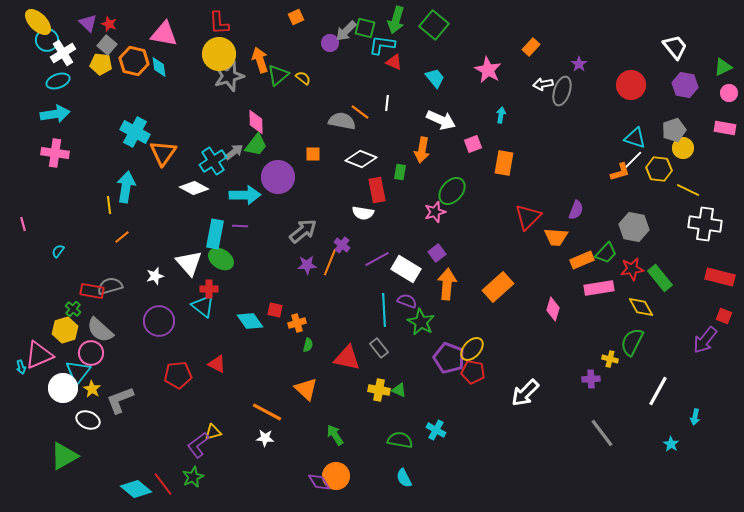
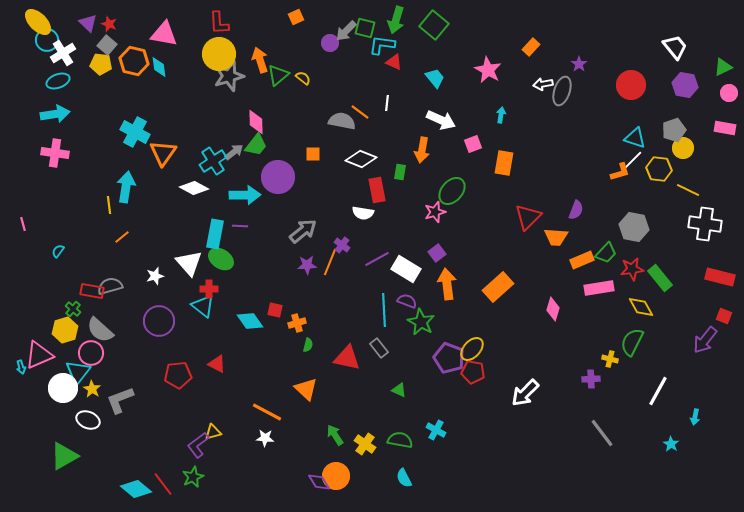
orange arrow at (447, 284): rotated 12 degrees counterclockwise
yellow cross at (379, 390): moved 14 px left, 54 px down; rotated 25 degrees clockwise
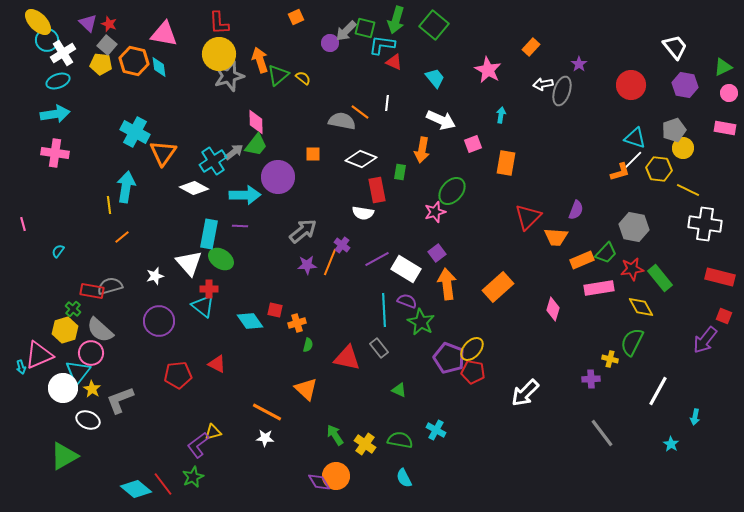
orange rectangle at (504, 163): moved 2 px right
cyan rectangle at (215, 234): moved 6 px left
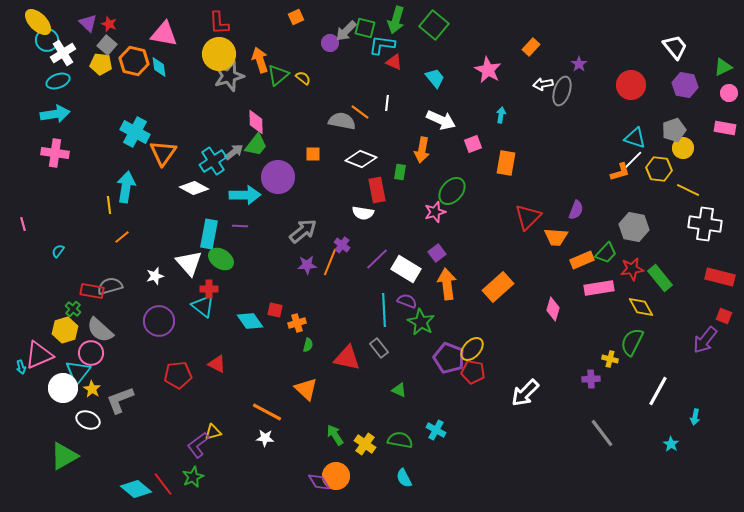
purple line at (377, 259): rotated 15 degrees counterclockwise
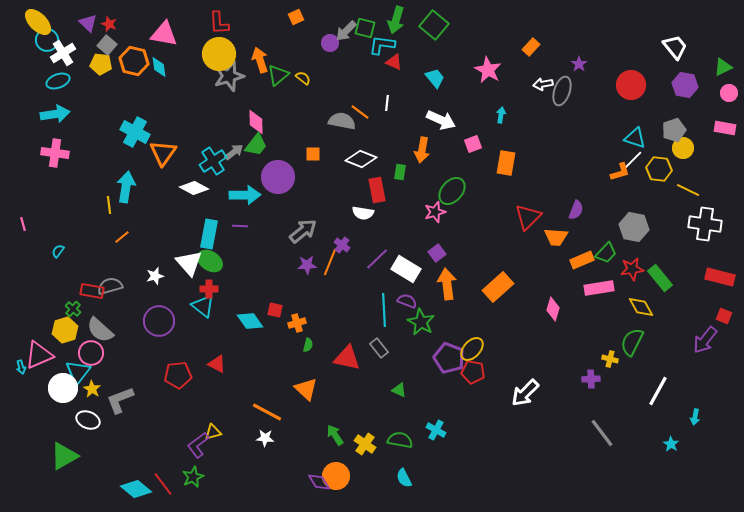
green ellipse at (221, 259): moved 11 px left, 2 px down
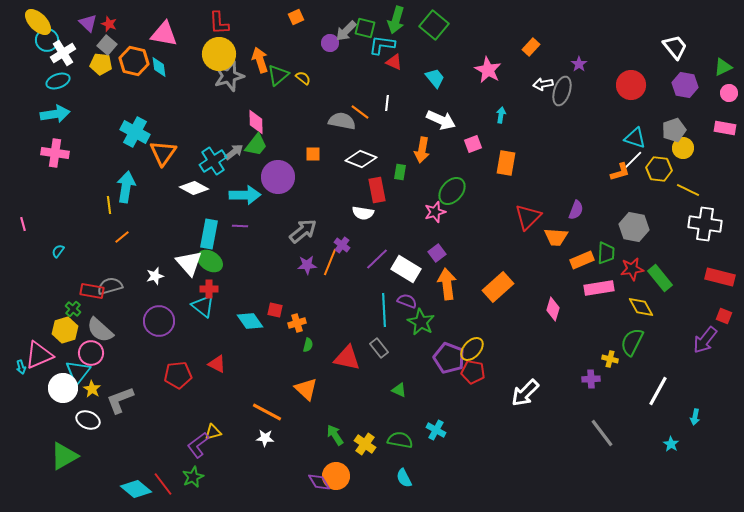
green trapezoid at (606, 253): rotated 40 degrees counterclockwise
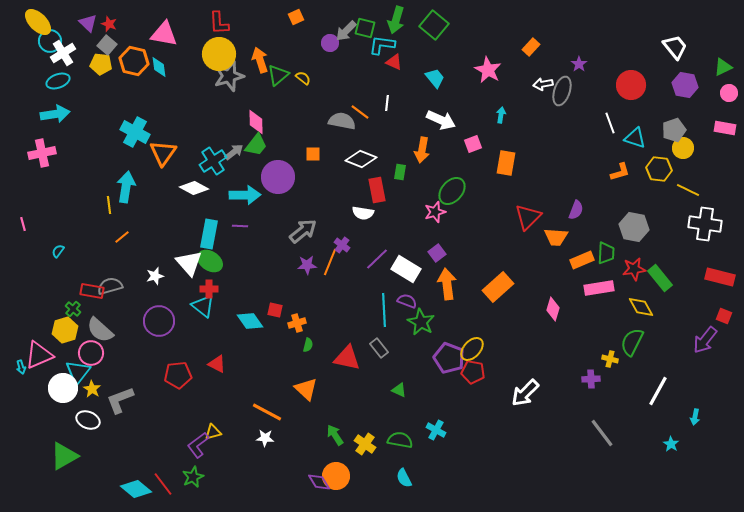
cyan circle at (47, 40): moved 3 px right, 1 px down
pink cross at (55, 153): moved 13 px left; rotated 20 degrees counterclockwise
white line at (633, 160): moved 23 px left, 37 px up; rotated 65 degrees counterclockwise
red star at (632, 269): moved 2 px right
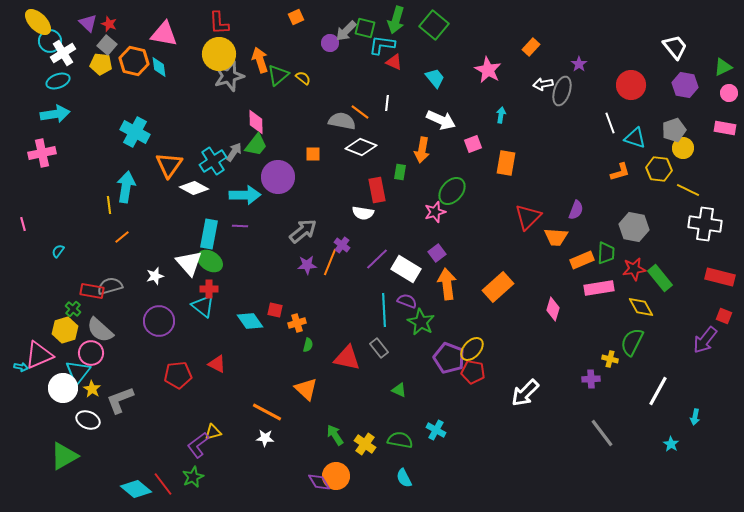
gray arrow at (234, 152): rotated 18 degrees counterclockwise
orange triangle at (163, 153): moved 6 px right, 12 px down
white diamond at (361, 159): moved 12 px up
cyan arrow at (21, 367): rotated 64 degrees counterclockwise
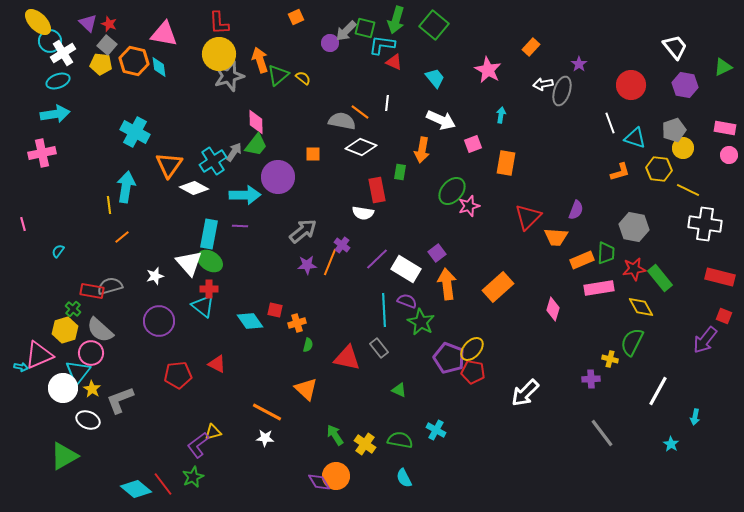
pink circle at (729, 93): moved 62 px down
pink star at (435, 212): moved 34 px right, 6 px up
